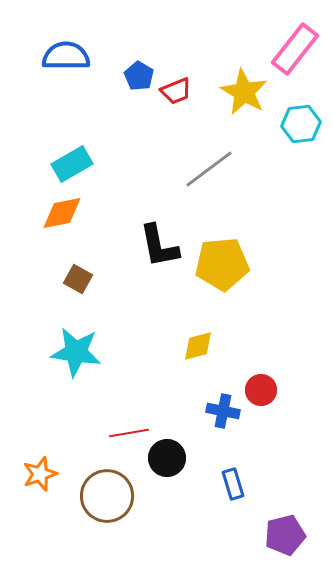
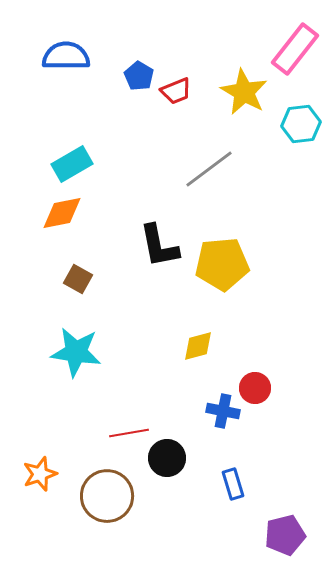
red circle: moved 6 px left, 2 px up
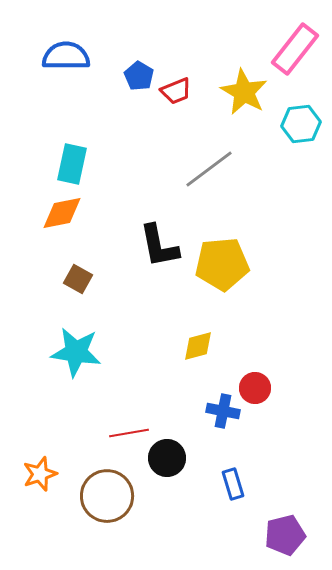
cyan rectangle: rotated 48 degrees counterclockwise
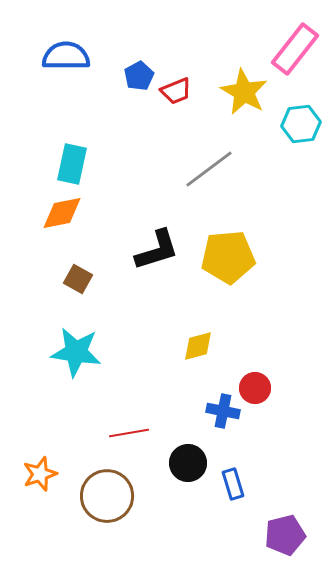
blue pentagon: rotated 12 degrees clockwise
black L-shape: moved 2 px left, 4 px down; rotated 96 degrees counterclockwise
yellow pentagon: moved 6 px right, 7 px up
black circle: moved 21 px right, 5 px down
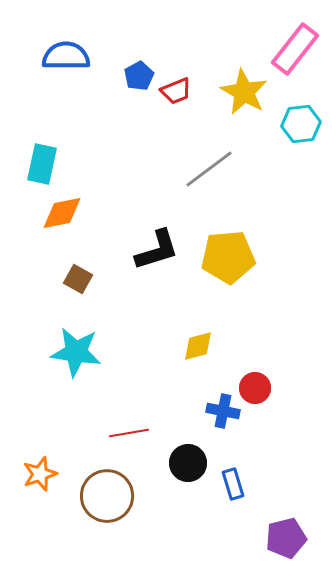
cyan rectangle: moved 30 px left
purple pentagon: moved 1 px right, 3 px down
